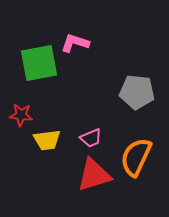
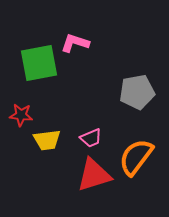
gray pentagon: rotated 16 degrees counterclockwise
orange semicircle: rotated 12 degrees clockwise
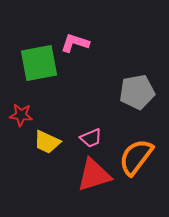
yellow trapezoid: moved 2 px down; rotated 32 degrees clockwise
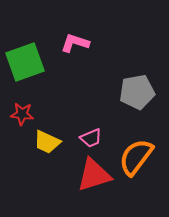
green square: moved 14 px left, 1 px up; rotated 9 degrees counterclockwise
red star: moved 1 px right, 1 px up
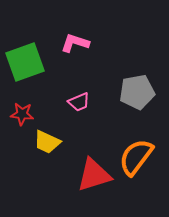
pink trapezoid: moved 12 px left, 36 px up
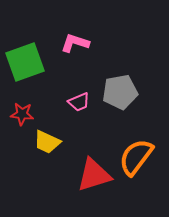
gray pentagon: moved 17 px left
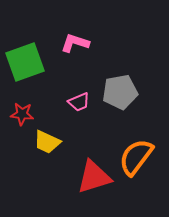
red triangle: moved 2 px down
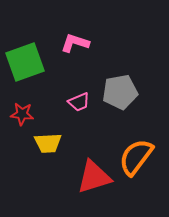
yellow trapezoid: moved 1 px right, 1 px down; rotated 28 degrees counterclockwise
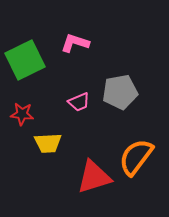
green square: moved 2 px up; rotated 6 degrees counterclockwise
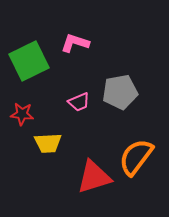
green square: moved 4 px right, 1 px down
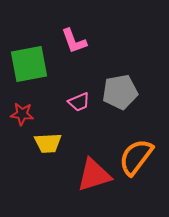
pink L-shape: moved 1 px left, 2 px up; rotated 128 degrees counterclockwise
green square: moved 3 px down; rotated 15 degrees clockwise
red triangle: moved 2 px up
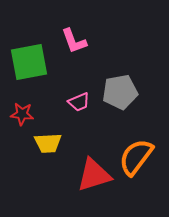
green square: moved 2 px up
